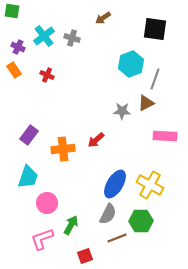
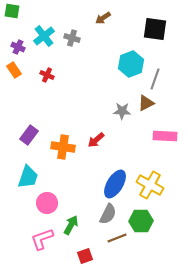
orange cross: moved 2 px up; rotated 15 degrees clockwise
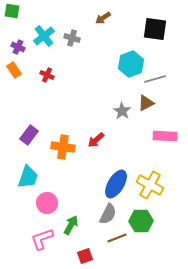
gray line: rotated 55 degrees clockwise
gray star: rotated 30 degrees clockwise
blue ellipse: moved 1 px right
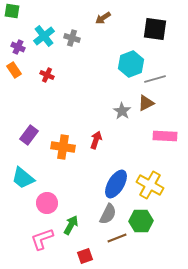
red arrow: rotated 150 degrees clockwise
cyan trapezoid: moved 5 px left, 1 px down; rotated 110 degrees clockwise
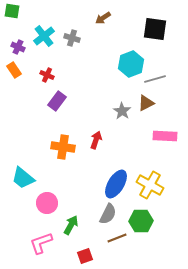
purple rectangle: moved 28 px right, 34 px up
pink L-shape: moved 1 px left, 4 px down
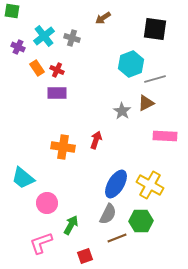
orange rectangle: moved 23 px right, 2 px up
red cross: moved 10 px right, 5 px up
purple rectangle: moved 8 px up; rotated 54 degrees clockwise
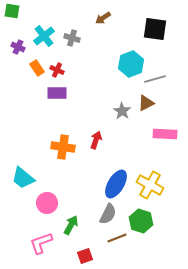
pink rectangle: moved 2 px up
green hexagon: rotated 20 degrees clockwise
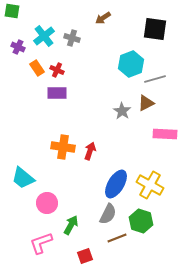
red arrow: moved 6 px left, 11 px down
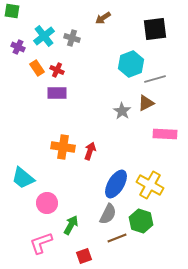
black square: rotated 15 degrees counterclockwise
red square: moved 1 px left
